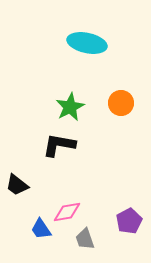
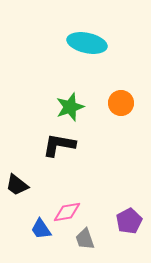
green star: rotated 8 degrees clockwise
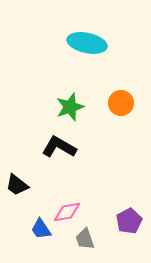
black L-shape: moved 2 px down; rotated 20 degrees clockwise
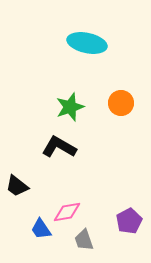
black trapezoid: moved 1 px down
gray trapezoid: moved 1 px left, 1 px down
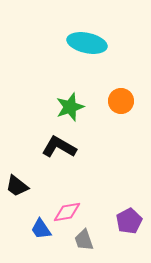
orange circle: moved 2 px up
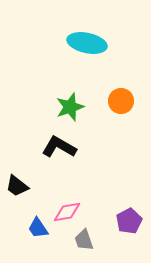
blue trapezoid: moved 3 px left, 1 px up
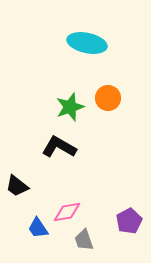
orange circle: moved 13 px left, 3 px up
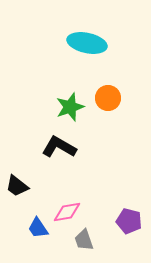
purple pentagon: rotated 30 degrees counterclockwise
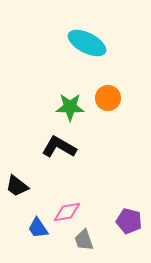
cyan ellipse: rotated 15 degrees clockwise
green star: rotated 20 degrees clockwise
